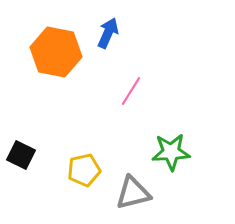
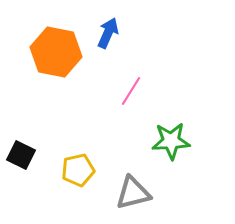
green star: moved 11 px up
yellow pentagon: moved 6 px left
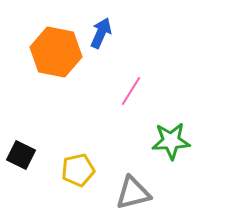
blue arrow: moved 7 px left
